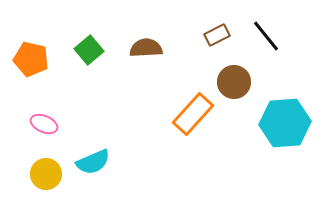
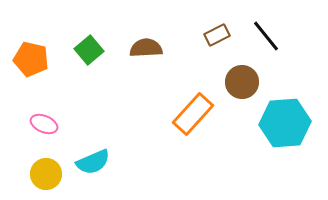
brown circle: moved 8 px right
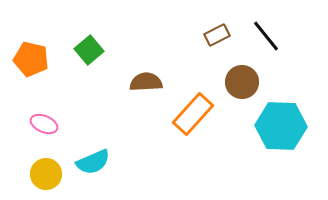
brown semicircle: moved 34 px down
cyan hexagon: moved 4 px left, 3 px down; rotated 6 degrees clockwise
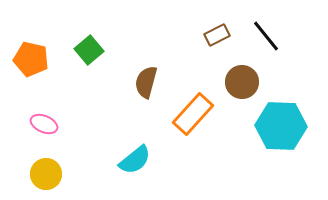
brown semicircle: rotated 72 degrees counterclockwise
cyan semicircle: moved 42 px right, 2 px up; rotated 16 degrees counterclockwise
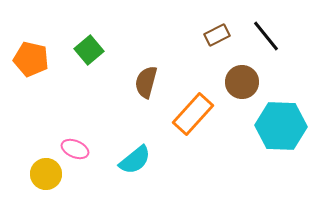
pink ellipse: moved 31 px right, 25 px down
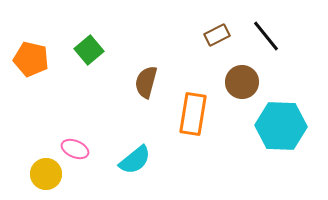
orange rectangle: rotated 33 degrees counterclockwise
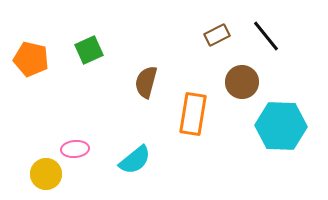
green square: rotated 16 degrees clockwise
pink ellipse: rotated 28 degrees counterclockwise
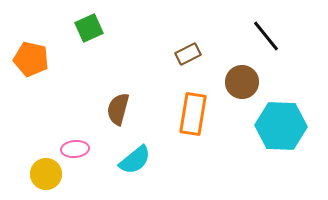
brown rectangle: moved 29 px left, 19 px down
green square: moved 22 px up
brown semicircle: moved 28 px left, 27 px down
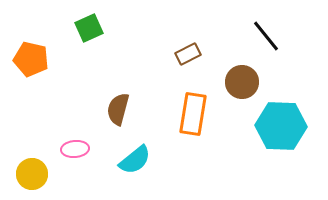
yellow circle: moved 14 px left
